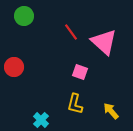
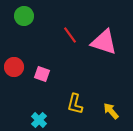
red line: moved 1 px left, 3 px down
pink triangle: rotated 24 degrees counterclockwise
pink square: moved 38 px left, 2 px down
cyan cross: moved 2 px left
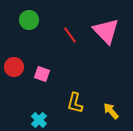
green circle: moved 5 px right, 4 px down
pink triangle: moved 2 px right, 11 px up; rotated 28 degrees clockwise
yellow L-shape: moved 1 px up
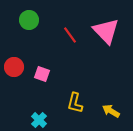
yellow arrow: rotated 18 degrees counterclockwise
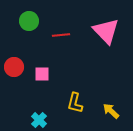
green circle: moved 1 px down
red line: moved 9 px left; rotated 60 degrees counterclockwise
pink square: rotated 21 degrees counterclockwise
yellow arrow: rotated 12 degrees clockwise
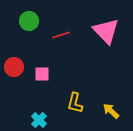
red line: rotated 12 degrees counterclockwise
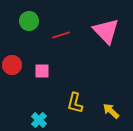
red circle: moved 2 px left, 2 px up
pink square: moved 3 px up
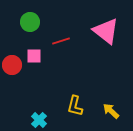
green circle: moved 1 px right, 1 px down
pink triangle: rotated 8 degrees counterclockwise
red line: moved 6 px down
pink square: moved 8 px left, 15 px up
yellow L-shape: moved 3 px down
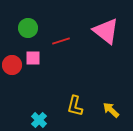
green circle: moved 2 px left, 6 px down
pink square: moved 1 px left, 2 px down
yellow arrow: moved 1 px up
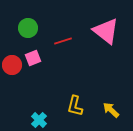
red line: moved 2 px right
pink square: rotated 21 degrees counterclockwise
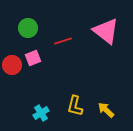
yellow arrow: moved 5 px left
cyan cross: moved 2 px right, 7 px up; rotated 14 degrees clockwise
